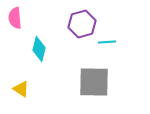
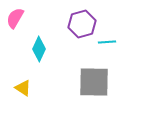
pink semicircle: rotated 35 degrees clockwise
cyan diamond: rotated 10 degrees clockwise
yellow triangle: moved 2 px right, 1 px up
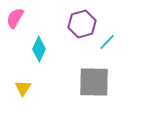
cyan line: rotated 42 degrees counterclockwise
yellow triangle: rotated 30 degrees clockwise
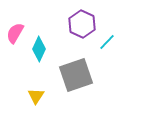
pink semicircle: moved 15 px down
purple hexagon: rotated 20 degrees counterclockwise
gray square: moved 18 px left, 7 px up; rotated 20 degrees counterclockwise
yellow triangle: moved 13 px right, 8 px down
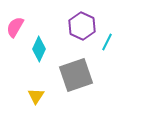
purple hexagon: moved 2 px down
pink semicircle: moved 6 px up
cyan line: rotated 18 degrees counterclockwise
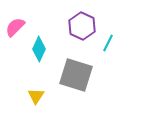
pink semicircle: rotated 15 degrees clockwise
cyan line: moved 1 px right, 1 px down
gray square: rotated 36 degrees clockwise
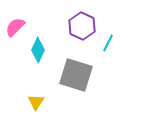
cyan diamond: moved 1 px left, 1 px down
yellow triangle: moved 6 px down
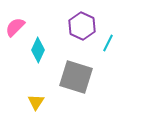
gray square: moved 2 px down
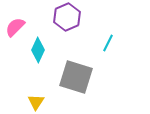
purple hexagon: moved 15 px left, 9 px up; rotated 12 degrees clockwise
